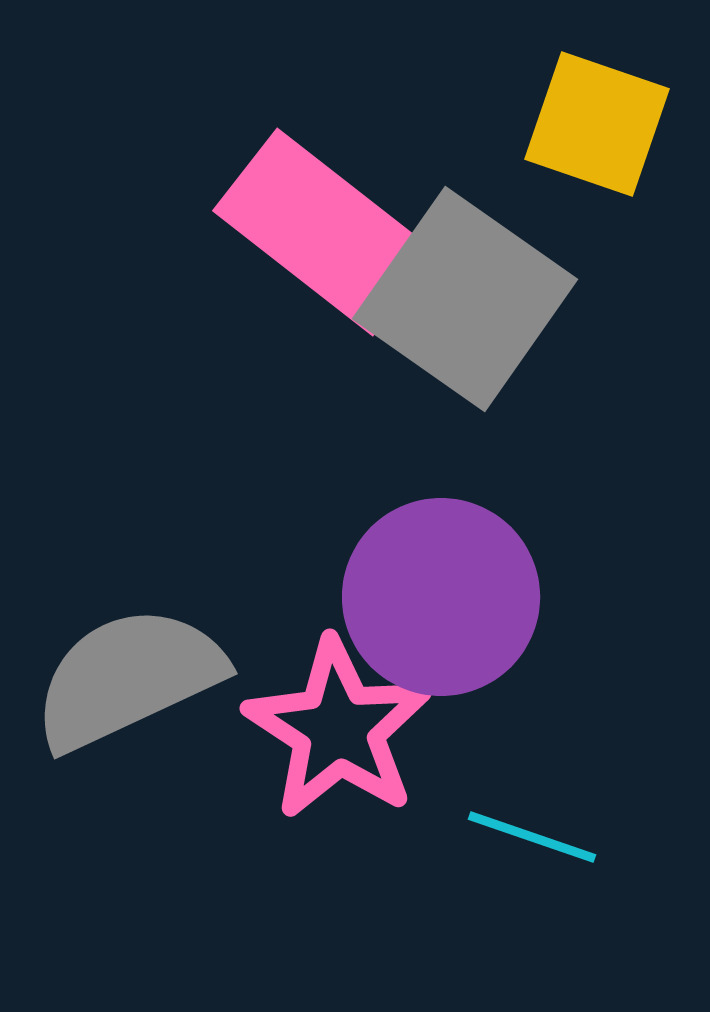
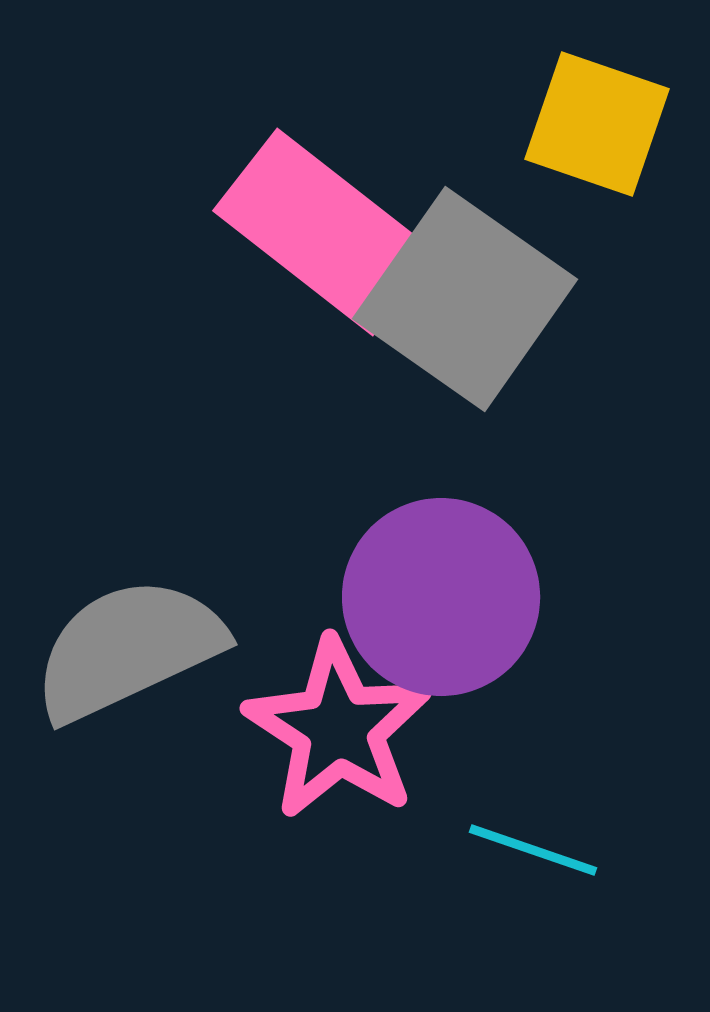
gray semicircle: moved 29 px up
cyan line: moved 1 px right, 13 px down
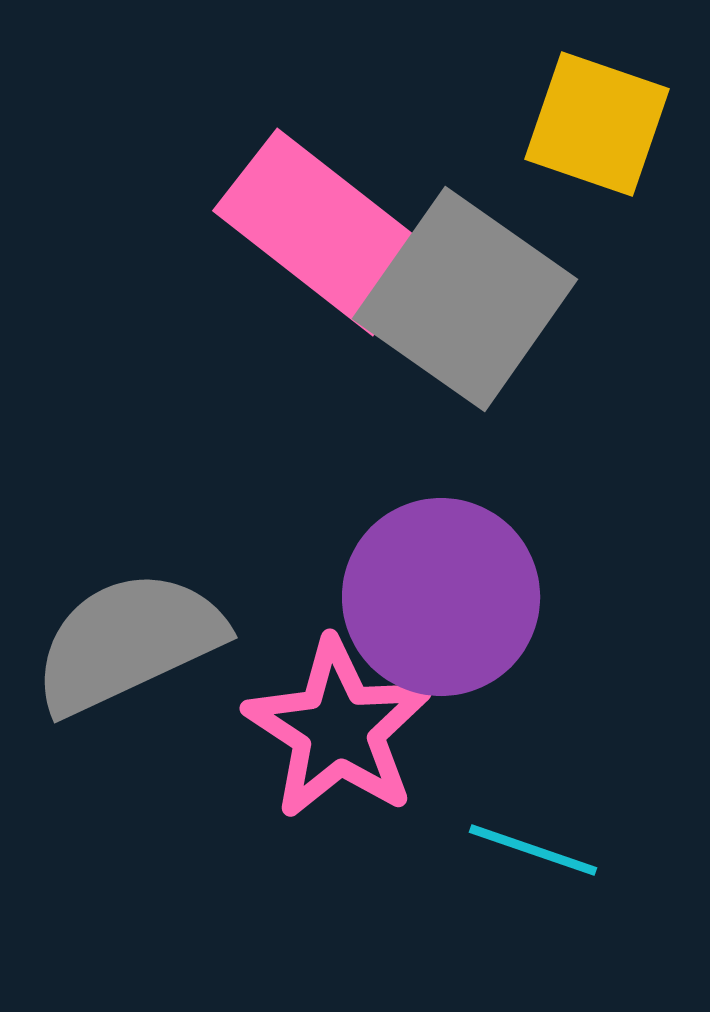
gray semicircle: moved 7 px up
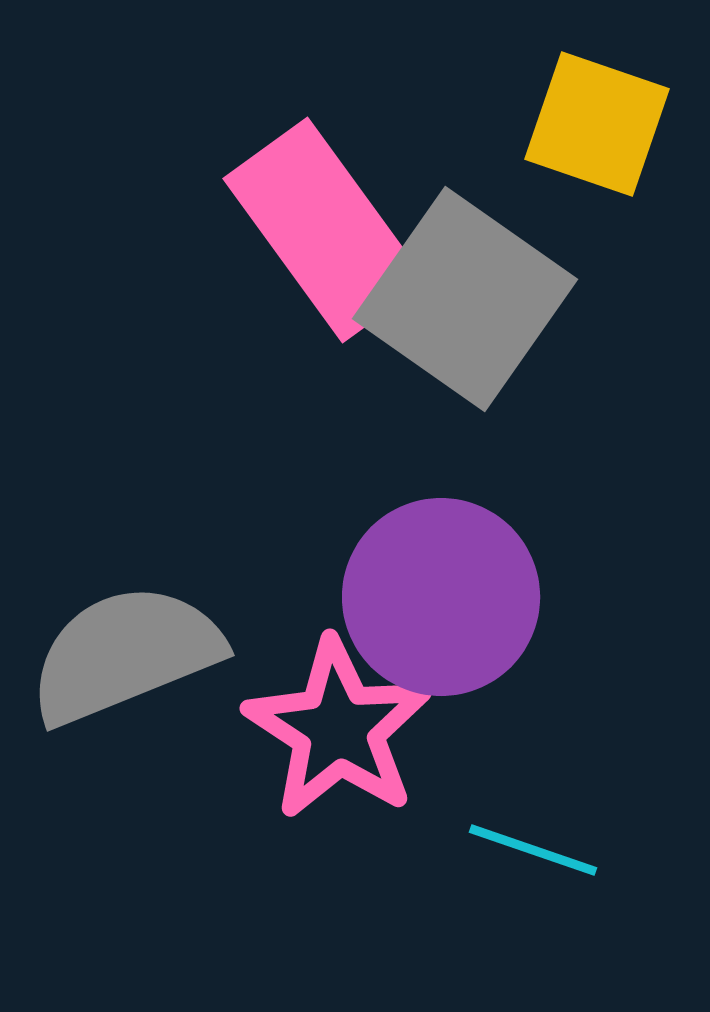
pink rectangle: moved 2 px up; rotated 16 degrees clockwise
gray semicircle: moved 3 px left, 12 px down; rotated 3 degrees clockwise
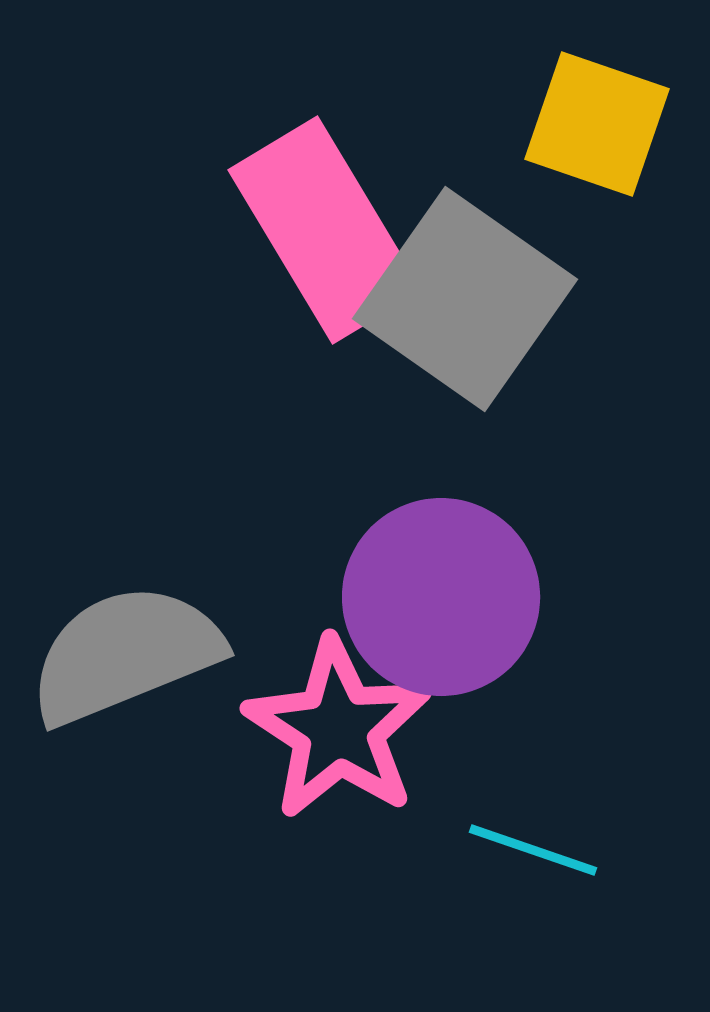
pink rectangle: rotated 5 degrees clockwise
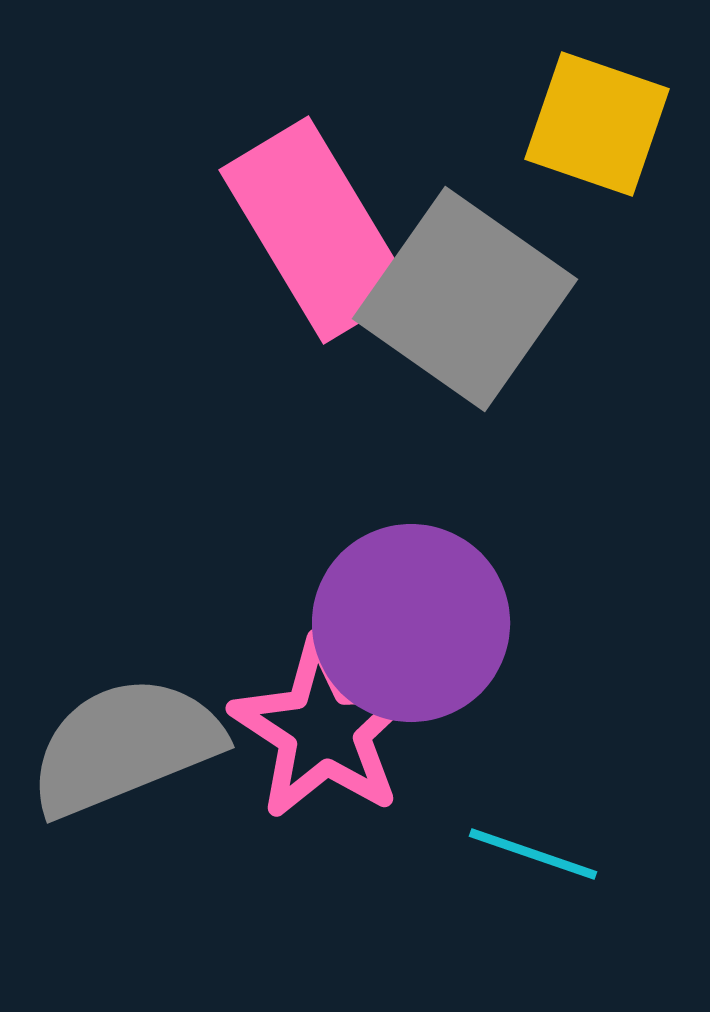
pink rectangle: moved 9 px left
purple circle: moved 30 px left, 26 px down
gray semicircle: moved 92 px down
pink star: moved 14 px left
cyan line: moved 4 px down
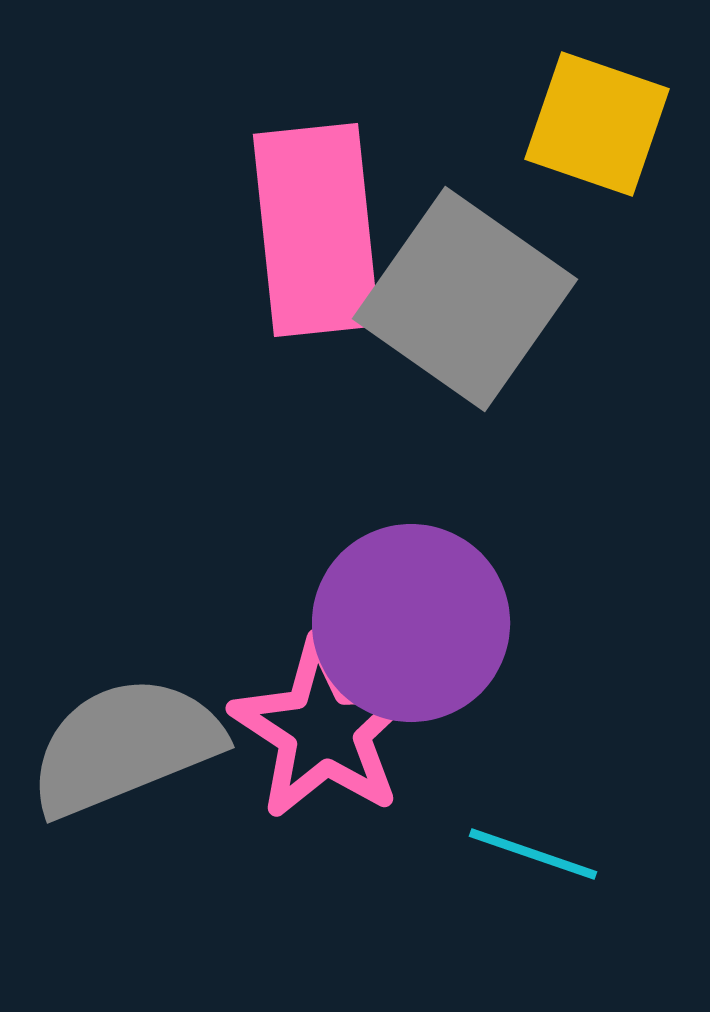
pink rectangle: rotated 25 degrees clockwise
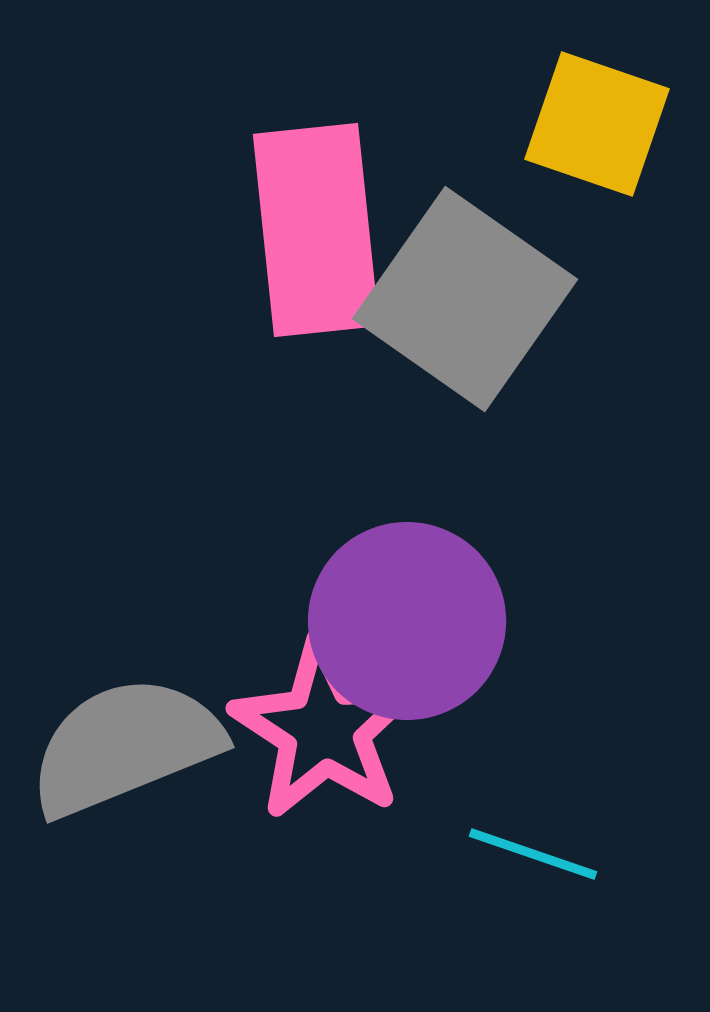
purple circle: moved 4 px left, 2 px up
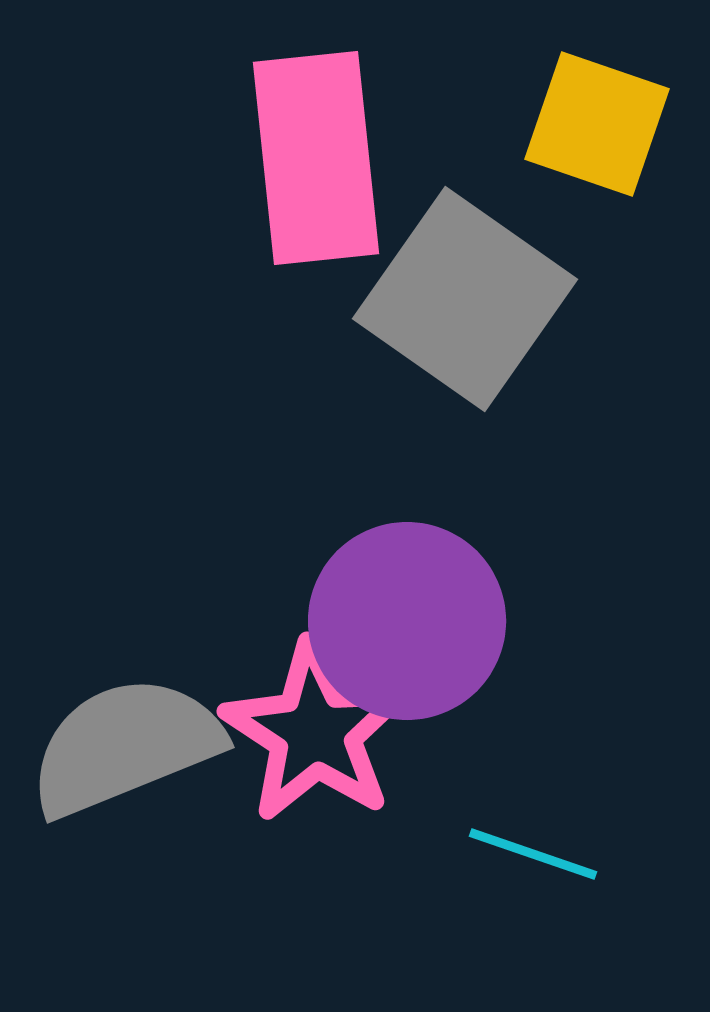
pink rectangle: moved 72 px up
pink star: moved 9 px left, 3 px down
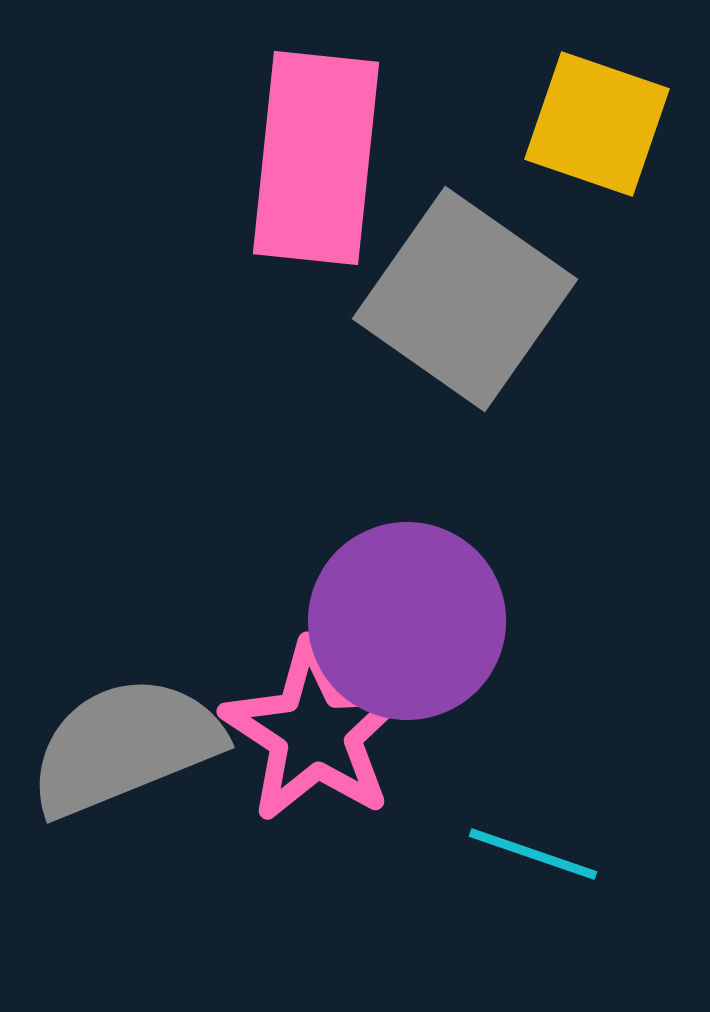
pink rectangle: rotated 12 degrees clockwise
